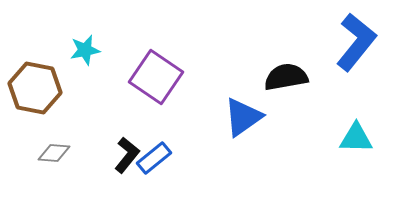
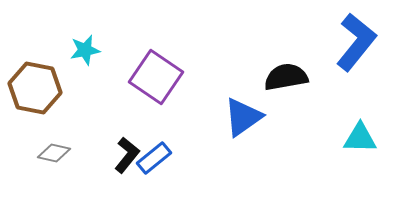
cyan triangle: moved 4 px right
gray diamond: rotated 8 degrees clockwise
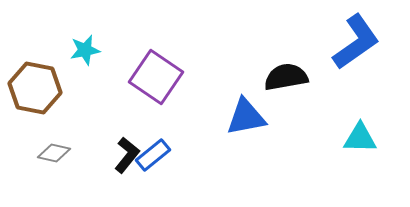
blue L-shape: rotated 16 degrees clockwise
blue triangle: moved 3 px right; rotated 24 degrees clockwise
blue rectangle: moved 1 px left, 3 px up
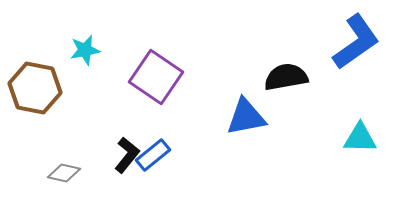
gray diamond: moved 10 px right, 20 px down
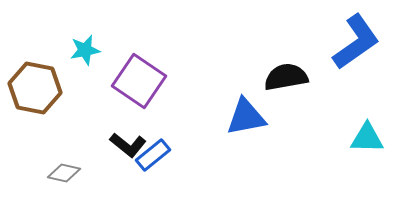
purple square: moved 17 px left, 4 px down
cyan triangle: moved 7 px right
black L-shape: moved 1 px right, 10 px up; rotated 90 degrees clockwise
